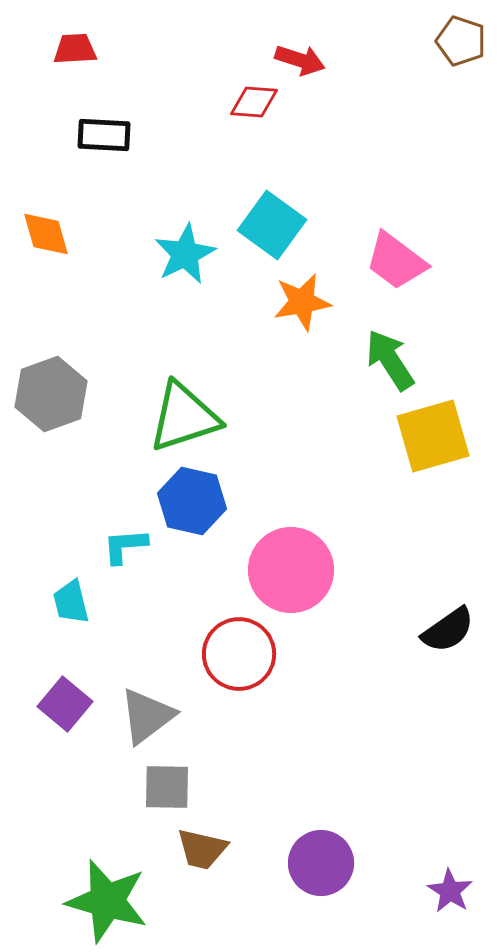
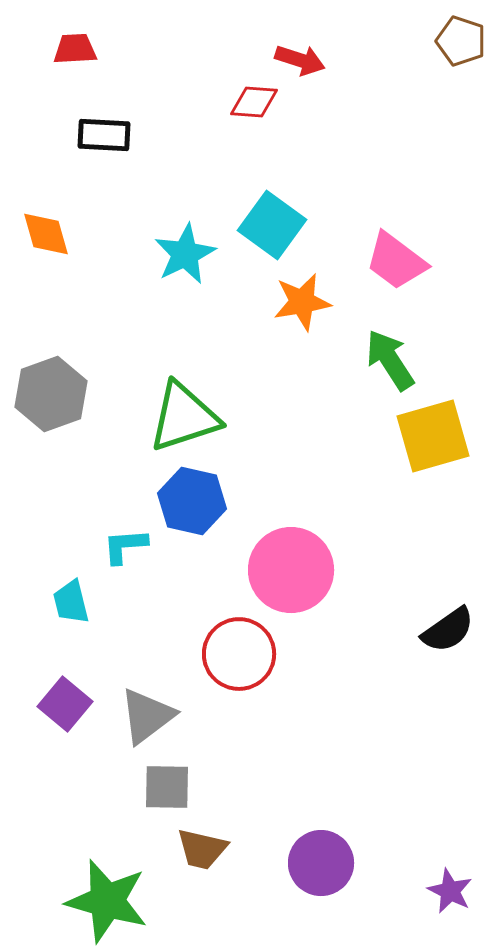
purple star: rotated 6 degrees counterclockwise
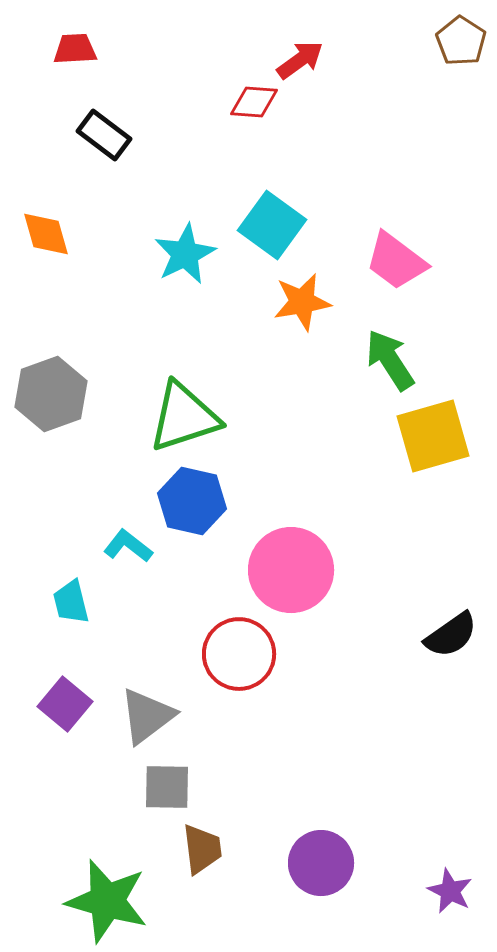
brown pentagon: rotated 15 degrees clockwise
red arrow: rotated 54 degrees counterclockwise
black rectangle: rotated 34 degrees clockwise
cyan L-shape: moved 3 px right; rotated 42 degrees clockwise
black semicircle: moved 3 px right, 5 px down
brown trapezoid: rotated 110 degrees counterclockwise
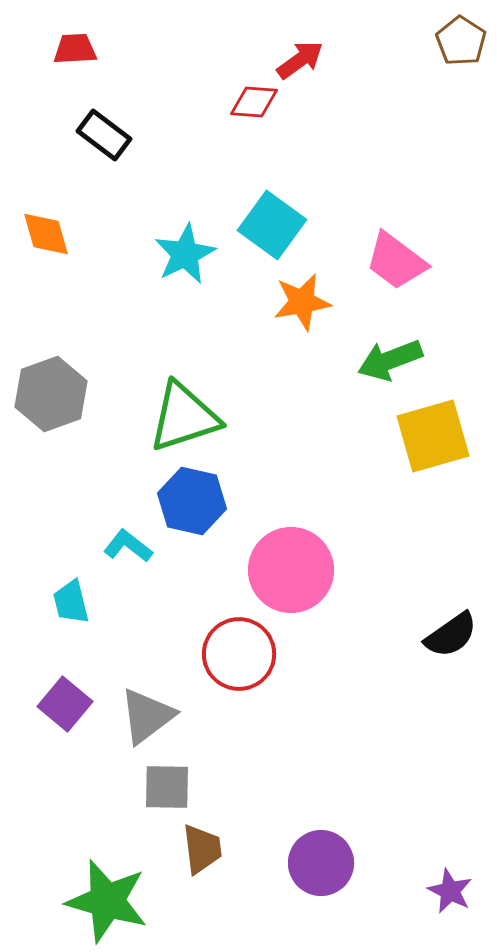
green arrow: rotated 78 degrees counterclockwise
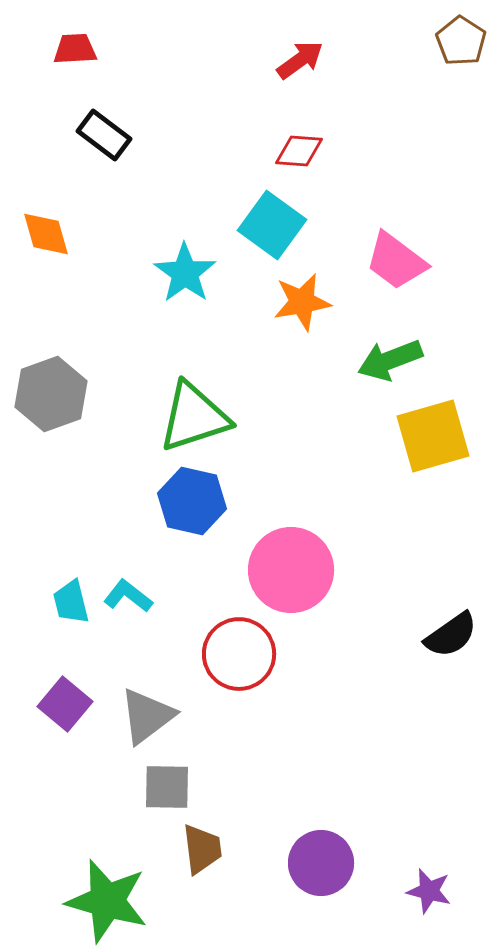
red diamond: moved 45 px right, 49 px down
cyan star: moved 19 px down; rotated 10 degrees counterclockwise
green triangle: moved 10 px right
cyan L-shape: moved 50 px down
purple star: moved 21 px left; rotated 12 degrees counterclockwise
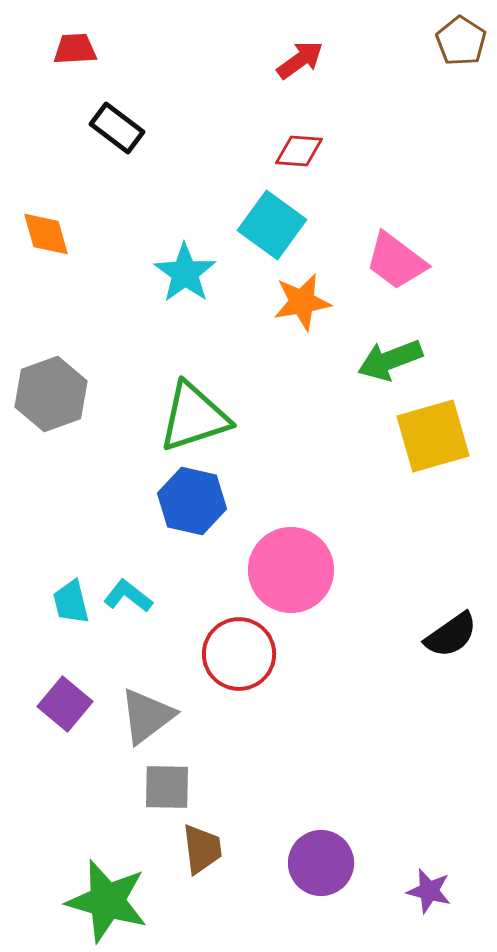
black rectangle: moved 13 px right, 7 px up
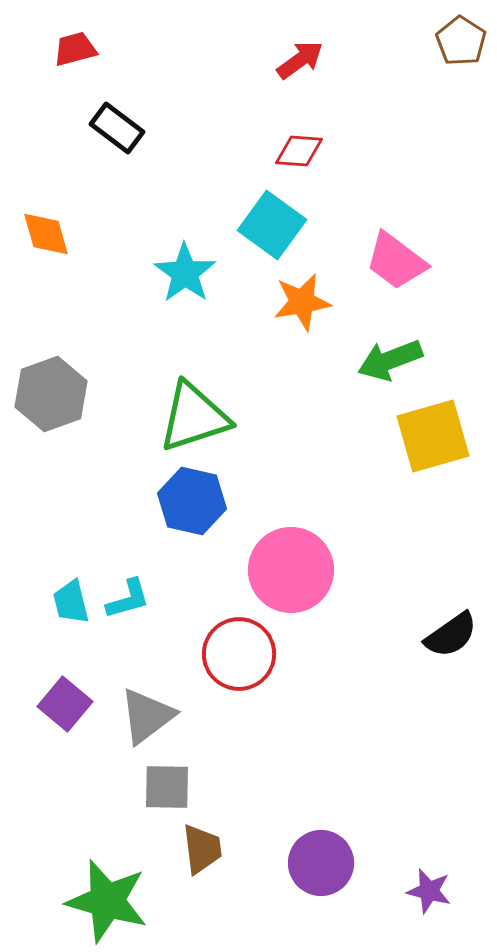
red trapezoid: rotated 12 degrees counterclockwise
cyan L-shape: moved 3 px down; rotated 126 degrees clockwise
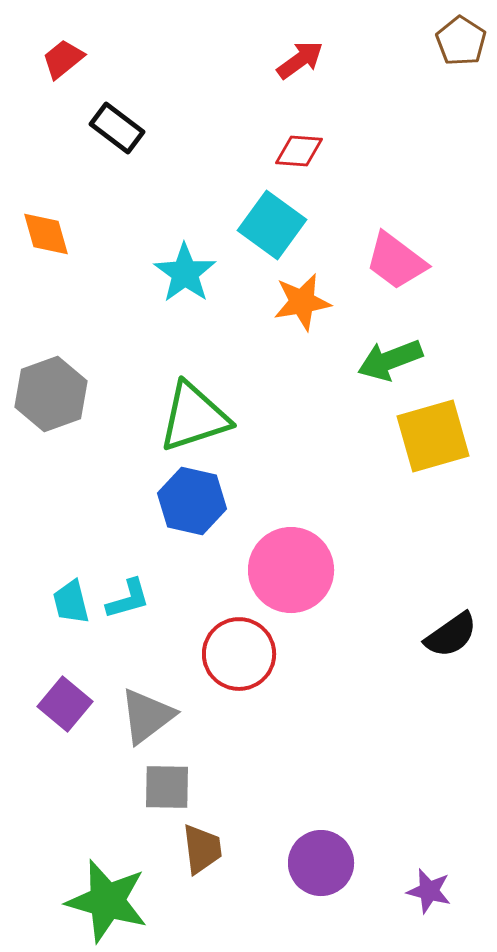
red trapezoid: moved 12 px left, 10 px down; rotated 24 degrees counterclockwise
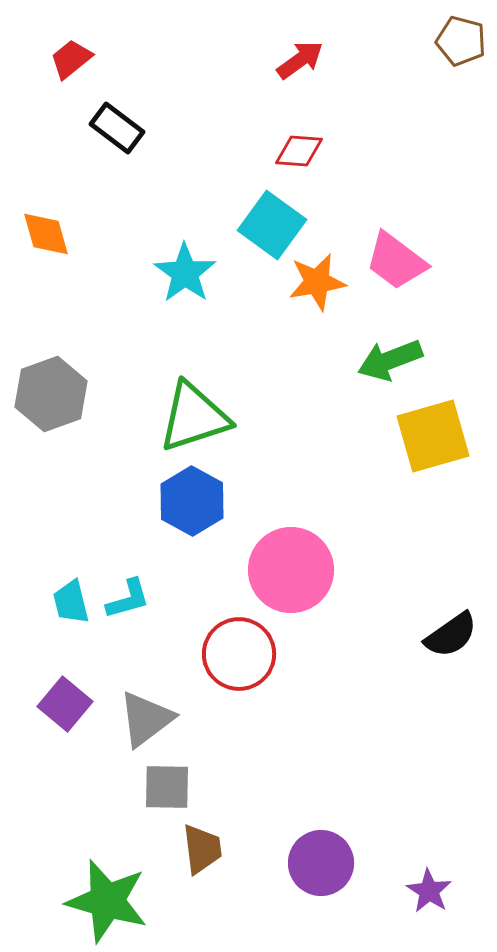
brown pentagon: rotated 18 degrees counterclockwise
red trapezoid: moved 8 px right
orange star: moved 15 px right, 20 px up
blue hexagon: rotated 16 degrees clockwise
gray triangle: moved 1 px left, 3 px down
purple star: rotated 18 degrees clockwise
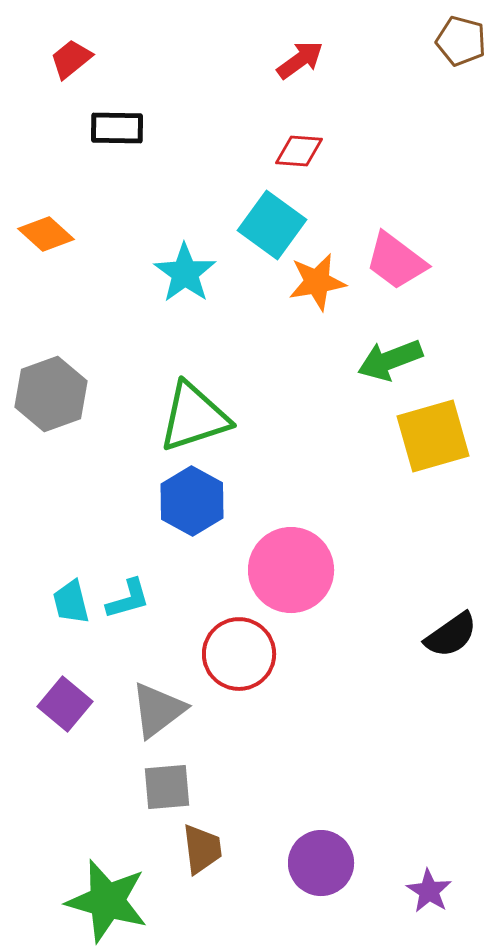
black rectangle: rotated 36 degrees counterclockwise
orange diamond: rotated 32 degrees counterclockwise
gray triangle: moved 12 px right, 9 px up
gray square: rotated 6 degrees counterclockwise
